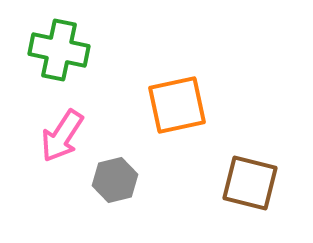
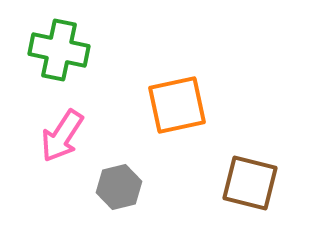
gray hexagon: moved 4 px right, 7 px down
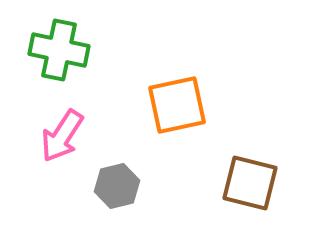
gray hexagon: moved 2 px left, 1 px up
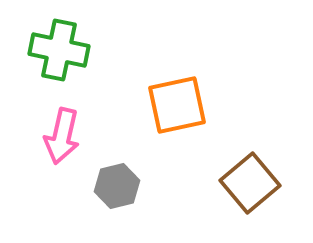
pink arrow: rotated 20 degrees counterclockwise
brown square: rotated 36 degrees clockwise
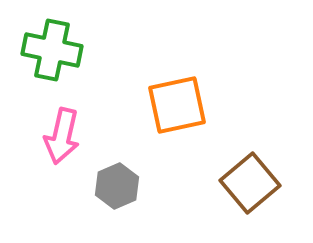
green cross: moved 7 px left
gray hexagon: rotated 9 degrees counterclockwise
